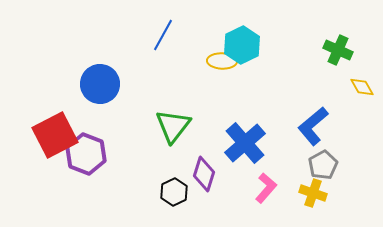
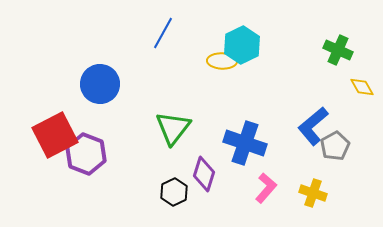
blue line: moved 2 px up
green triangle: moved 2 px down
blue cross: rotated 30 degrees counterclockwise
gray pentagon: moved 12 px right, 19 px up
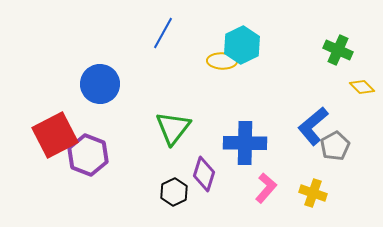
yellow diamond: rotated 15 degrees counterclockwise
blue cross: rotated 18 degrees counterclockwise
purple hexagon: moved 2 px right, 1 px down
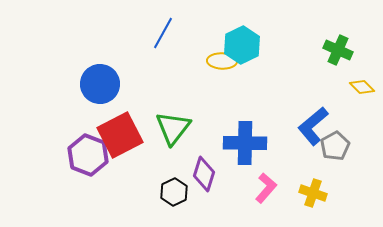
red square: moved 65 px right
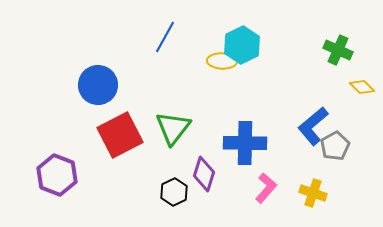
blue line: moved 2 px right, 4 px down
blue circle: moved 2 px left, 1 px down
purple hexagon: moved 31 px left, 20 px down
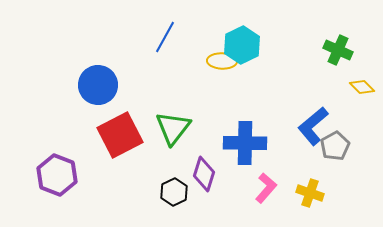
yellow cross: moved 3 px left
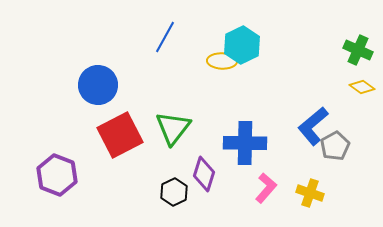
green cross: moved 20 px right
yellow diamond: rotated 10 degrees counterclockwise
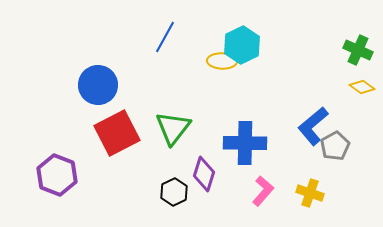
red square: moved 3 px left, 2 px up
pink L-shape: moved 3 px left, 3 px down
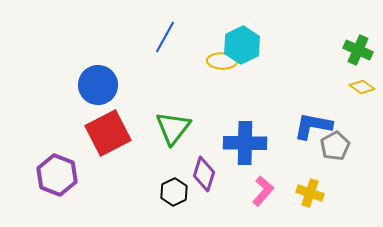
blue L-shape: rotated 51 degrees clockwise
red square: moved 9 px left
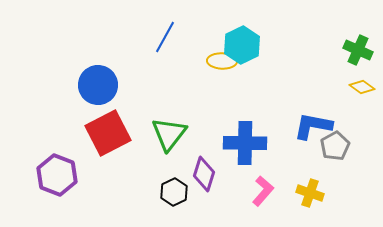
green triangle: moved 4 px left, 6 px down
